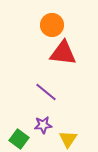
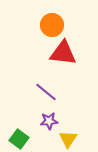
purple star: moved 6 px right, 4 px up
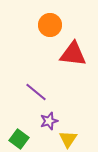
orange circle: moved 2 px left
red triangle: moved 10 px right, 1 px down
purple line: moved 10 px left
purple star: rotated 12 degrees counterclockwise
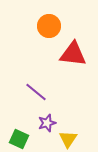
orange circle: moved 1 px left, 1 px down
purple star: moved 2 px left, 2 px down
green square: rotated 12 degrees counterclockwise
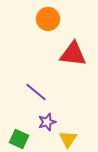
orange circle: moved 1 px left, 7 px up
purple star: moved 1 px up
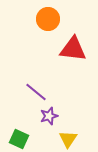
red triangle: moved 5 px up
purple star: moved 2 px right, 6 px up
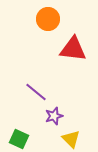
purple star: moved 5 px right
yellow triangle: moved 3 px right; rotated 18 degrees counterclockwise
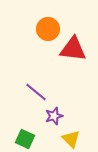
orange circle: moved 10 px down
green square: moved 6 px right
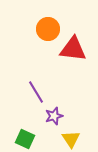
purple line: rotated 20 degrees clockwise
yellow triangle: rotated 12 degrees clockwise
